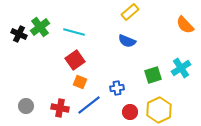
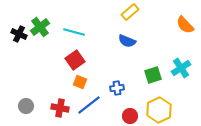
red circle: moved 4 px down
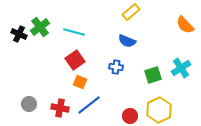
yellow rectangle: moved 1 px right
blue cross: moved 1 px left, 21 px up; rotated 16 degrees clockwise
gray circle: moved 3 px right, 2 px up
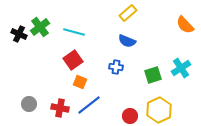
yellow rectangle: moved 3 px left, 1 px down
red square: moved 2 px left
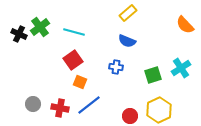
gray circle: moved 4 px right
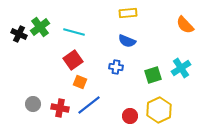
yellow rectangle: rotated 36 degrees clockwise
